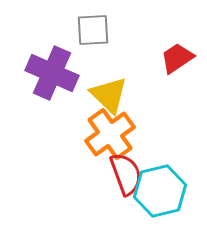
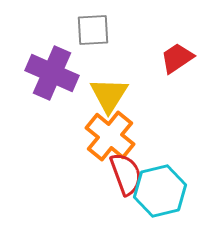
yellow triangle: rotated 18 degrees clockwise
orange cross: moved 2 px down; rotated 15 degrees counterclockwise
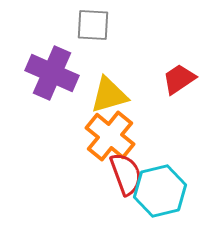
gray square: moved 5 px up; rotated 6 degrees clockwise
red trapezoid: moved 2 px right, 21 px down
yellow triangle: rotated 42 degrees clockwise
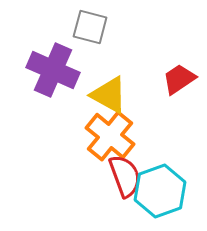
gray square: moved 3 px left, 2 px down; rotated 12 degrees clockwise
purple cross: moved 1 px right, 3 px up
yellow triangle: rotated 45 degrees clockwise
red semicircle: moved 1 px left, 2 px down
cyan hexagon: rotated 6 degrees counterclockwise
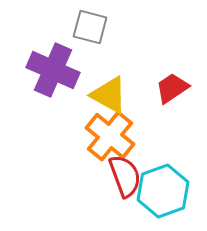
red trapezoid: moved 7 px left, 9 px down
cyan hexagon: moved 3 px right
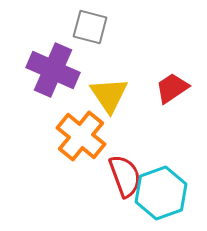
yellow triangle: rotated 27 degrees clockwise
orange cross: moved 29 px left
cyan hexagon: moved 2 px left, 2 px down
